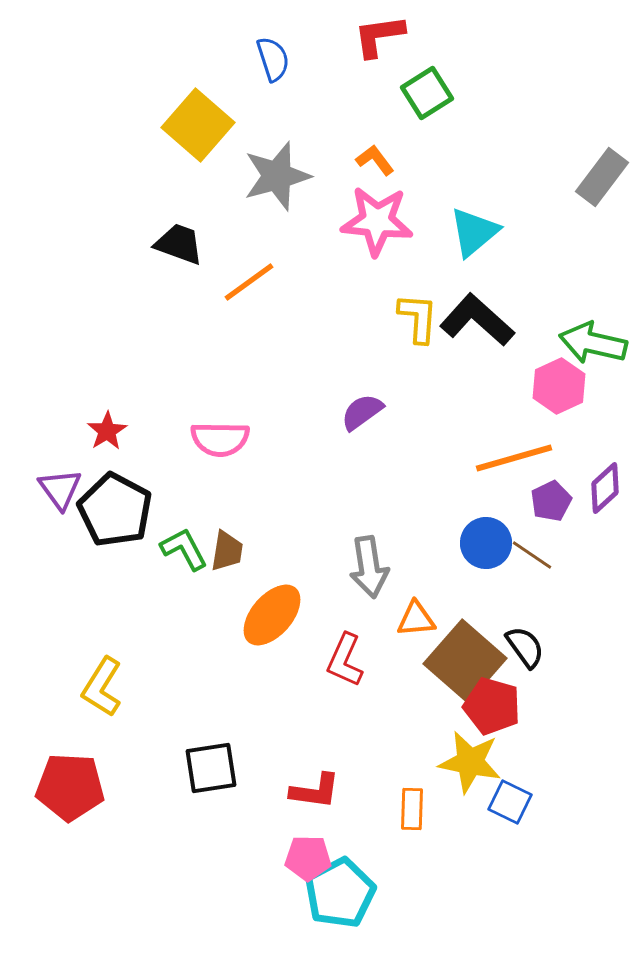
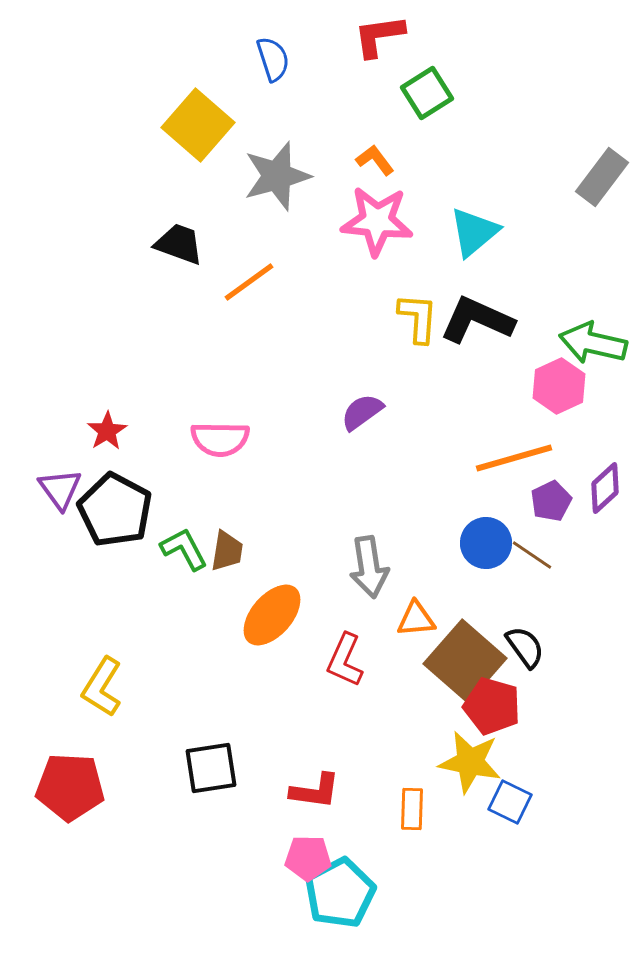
black L-shape at (477, 320): rotated 18 degrees counterclockwise
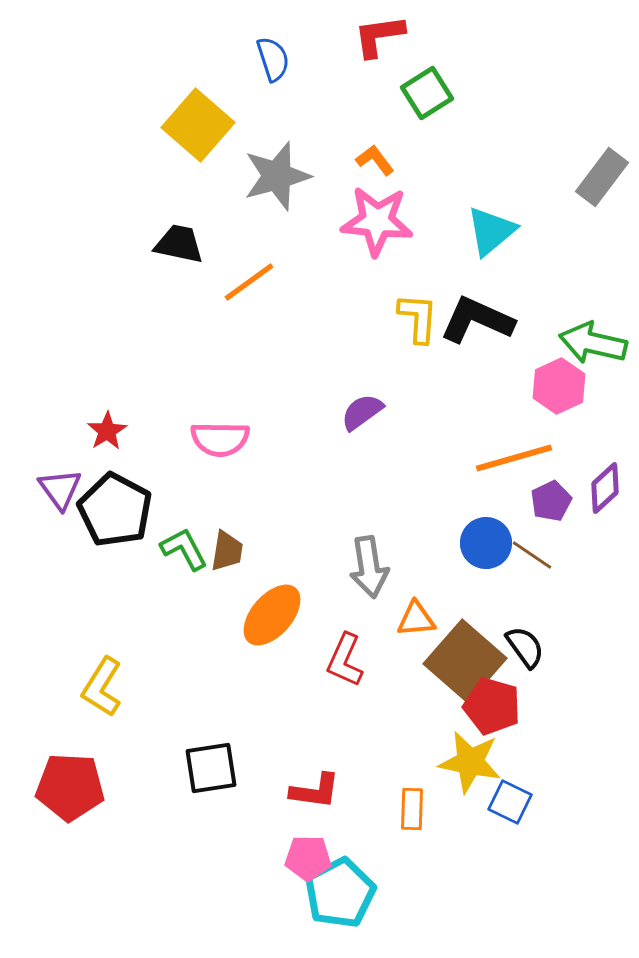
cyan triangle at (474, 232): moved 17 px right, 1 px up
black trapezoid at (179, 244): rotated 8 degrees counterclockwise
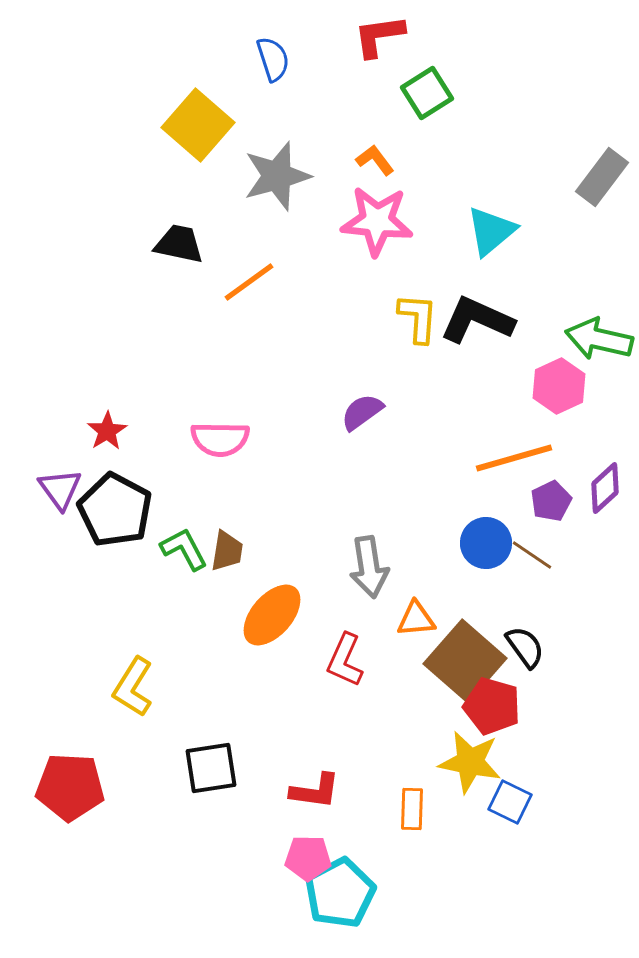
green arrow at (593, 343): moved 6 px right, 4 px up
yellow L-shape at (102, 687): moved 31 px right
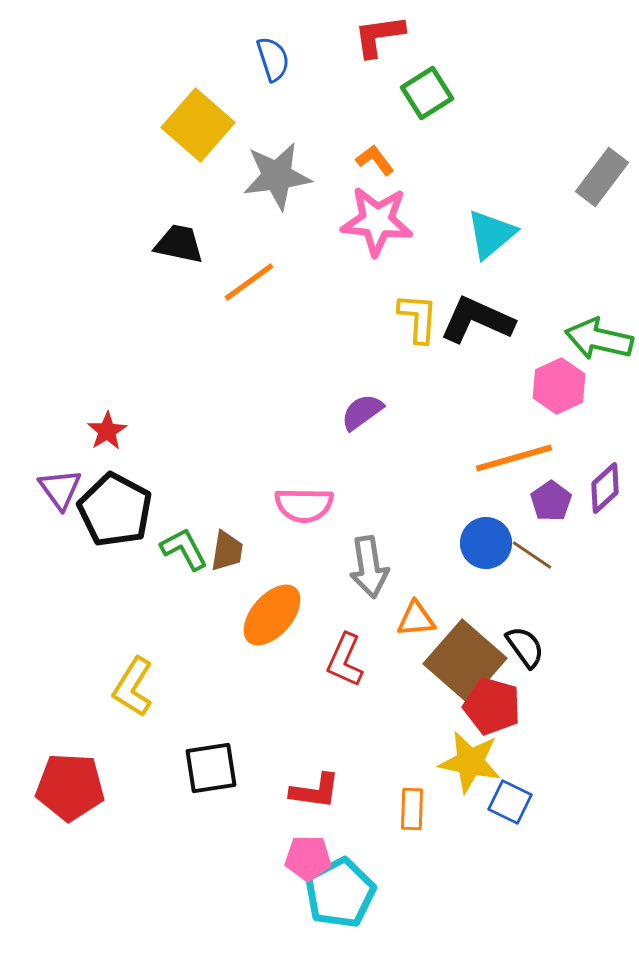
gray star at (277, 176): rotated 8 degrees clockwise
cyan triangle at (491, 231): moved 3 px down
pink semicircle at (220, 439): moved 84 px right, 66 px down
purple pentagon at (551, 501): rotated 9 degrees counterclockwise
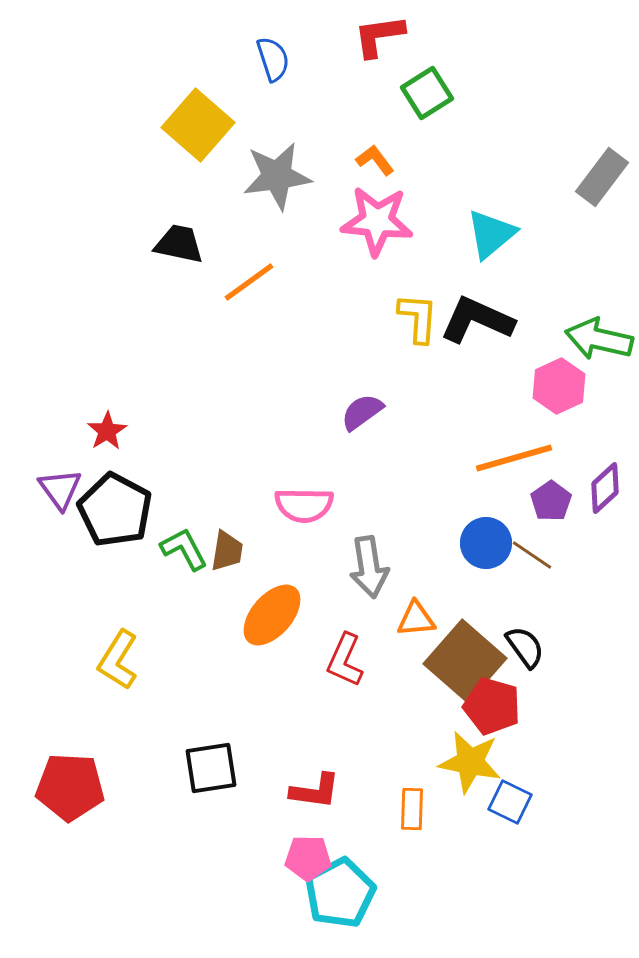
yellow L-shape at (133, 687): moved 15 px left, 27 px up
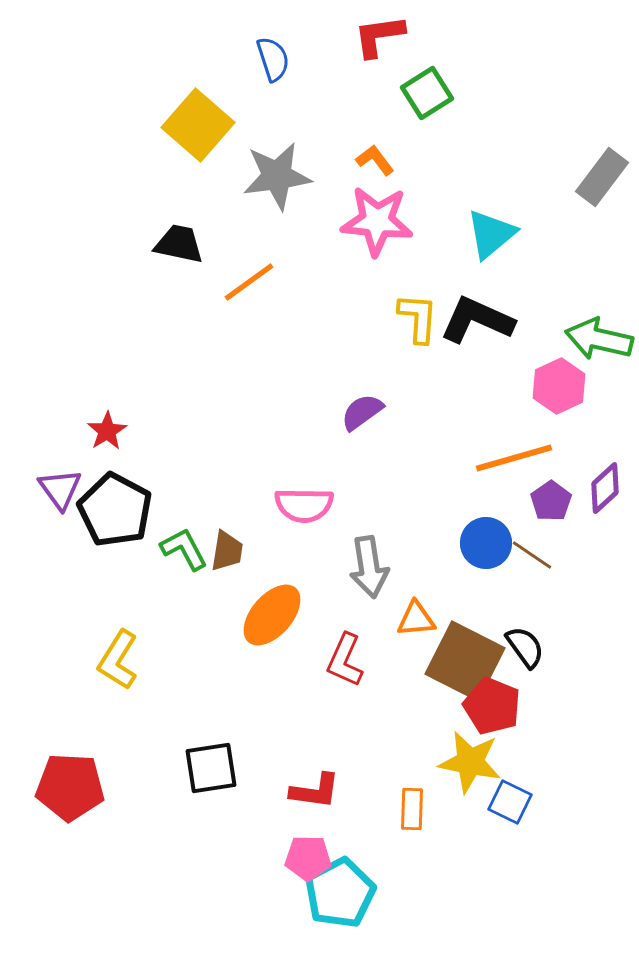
brown square at (465, 661): rotated 14 degrees counterclockwise
red pentagon at (492, 706): rotated 6 degrees clockwise
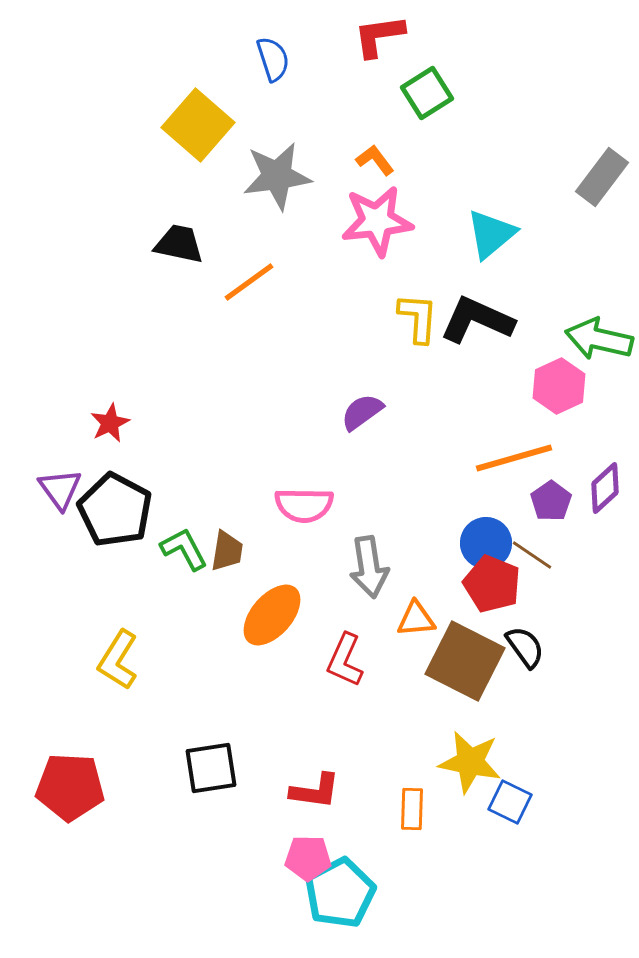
pink star at (377, 221): rotated 12 degrees counterclockwise
red star at (107, 431): moved 3 px right, 8 px up; rotated 6 degrees clockwise
red pentagon at (492, 706): moved 122 px up
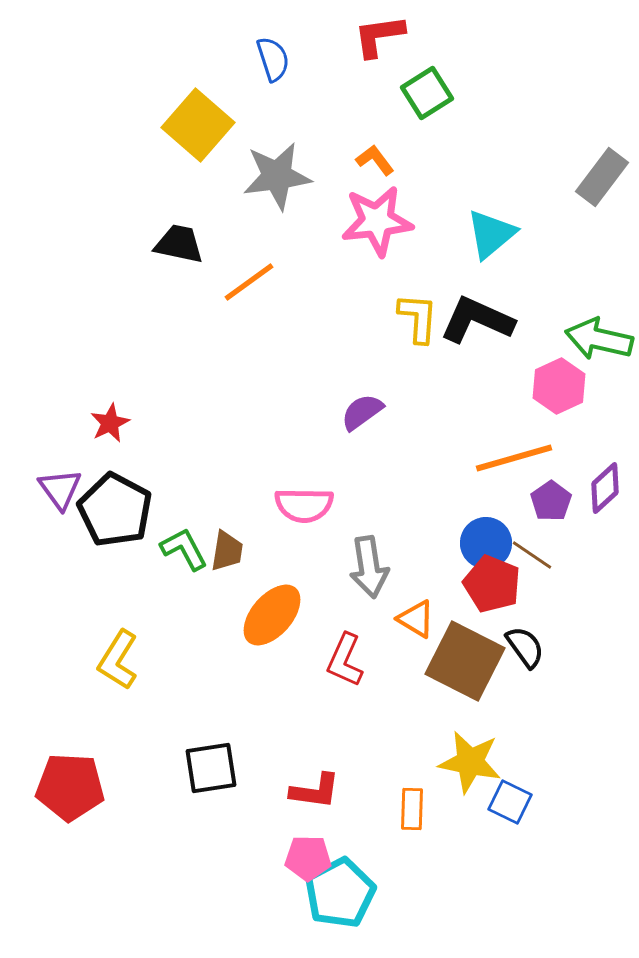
orange triangle at (416, 619): rotated 36 degrees clockwise
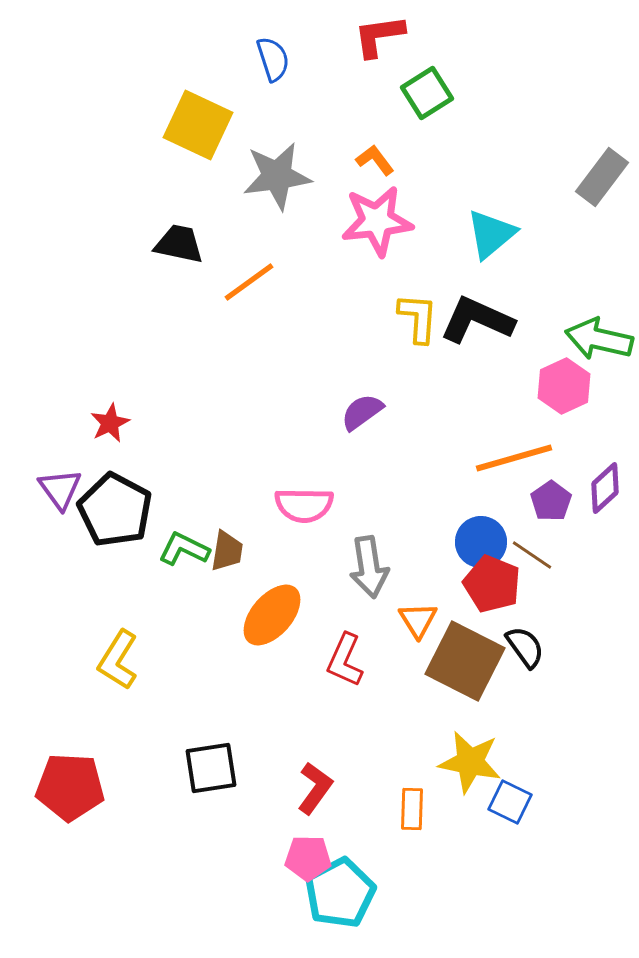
yellow square at (198, 125): rotated 16 degrees counterclockwise
pink hexagon at (559, 386): moved 5 px right
blue circle at (486, 543): moved 5 px left, 1 px up
green L-shape at (184, 549): rotated 36 degrees counterclockwise
orange triangle at (416, 619): moved 2 px right, 1 px down; rotated 27 degrees clockwise
red L-shape at (315, 791): moved 3 px up; rotated 62 degrees counterclockwise
